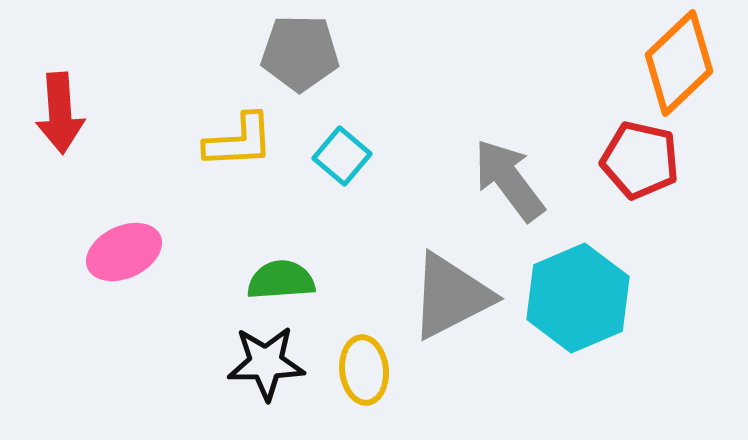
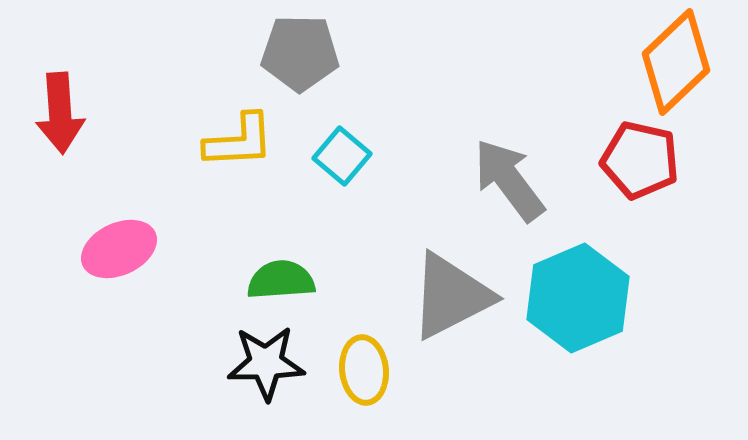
orange diamond: moved 3 px left, 1 px up
pink ellipse: moved 5 px left, 3 px up
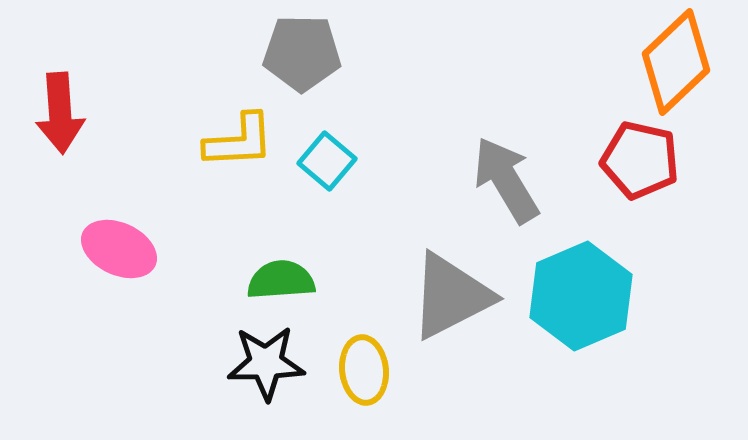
gray pentagon: moved 2 px right
cyan square: moved 15 px left, 5 px down
gray arrow: moved 3 px left; rotated 6 degrees clockwise
pink ellipse: rotated 50 degrees clockwise
cyan hexagon: moved 3 px right, 2 px up
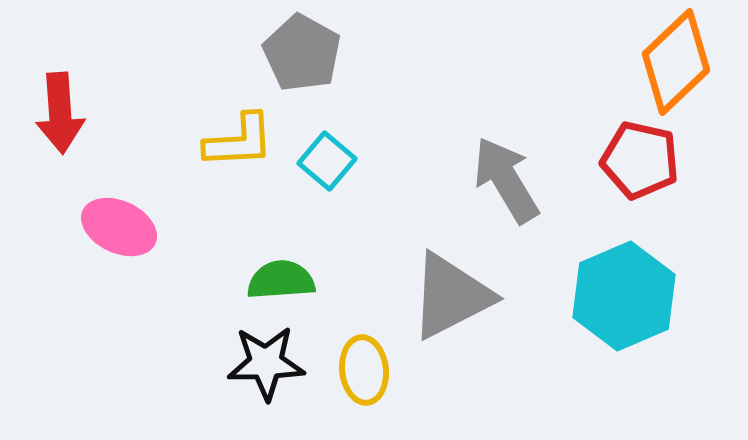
gray pentagon: rotated 28 degrees clockwise
pink ellipse: moved 22 px up
cyan hexagon: moved 43 px right
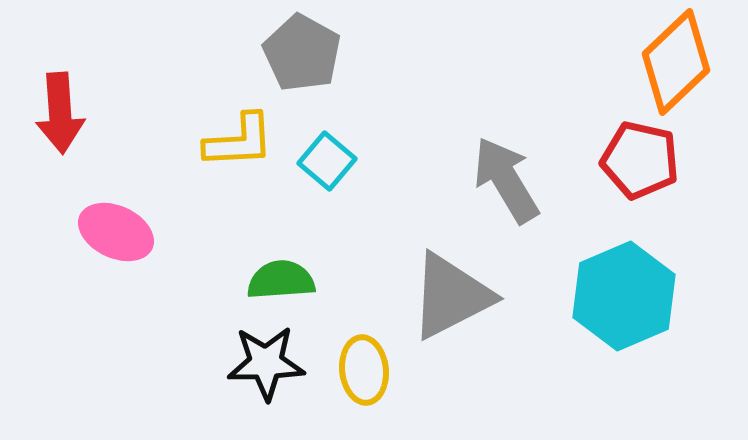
pink ellipse: moved 3 px left, 5 px down
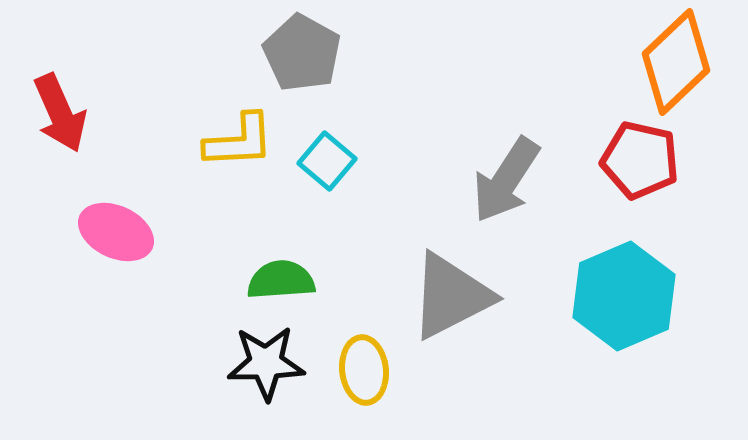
red arrow: rotated 20 degrees counterclockwise
gray arrow: rotated 116 degrees counterclockwise
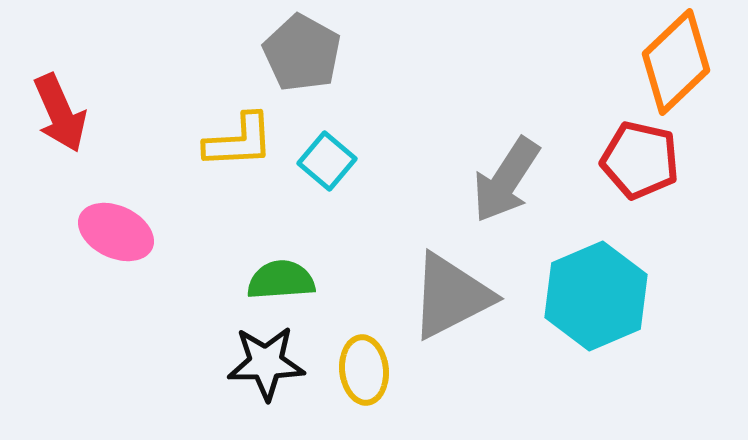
cyan hexagon: moved 28 px left
